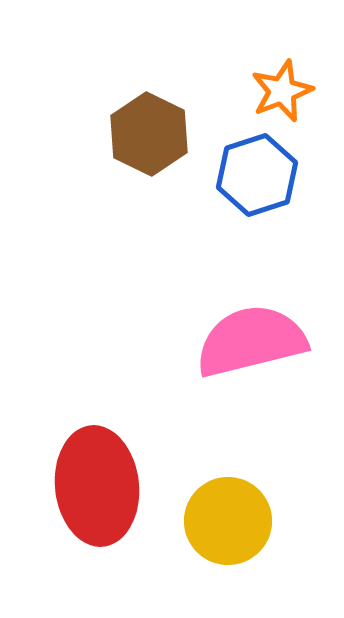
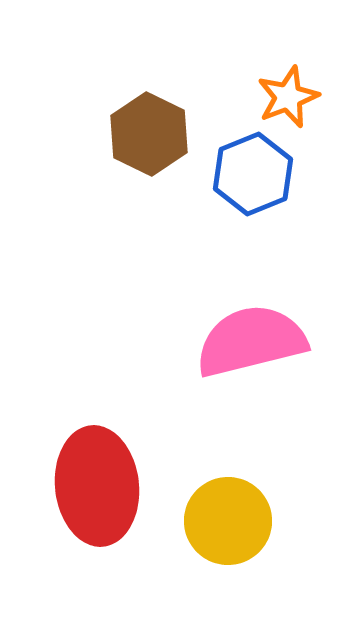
orange star: moved 6 px right, 6 px down
blue hexagon: moved 4 px left, 1 px up; rotated 4 degrees counterclockwise
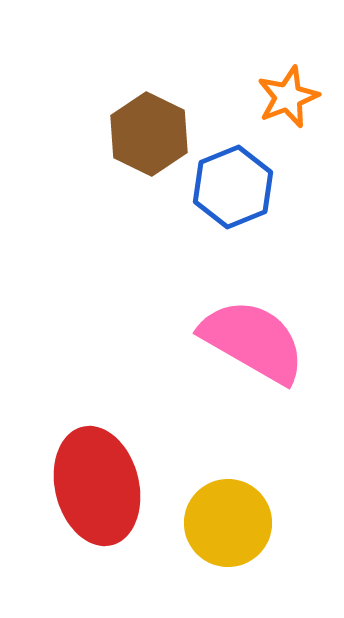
blue hexagon: moved 20 px left, 13 px down
pink semicircle: moved 2 px right; rotated 44 degrees clockwise
red ellipse: rotated 8 degrees counterclockwise
yellow circle: moved 2 px down
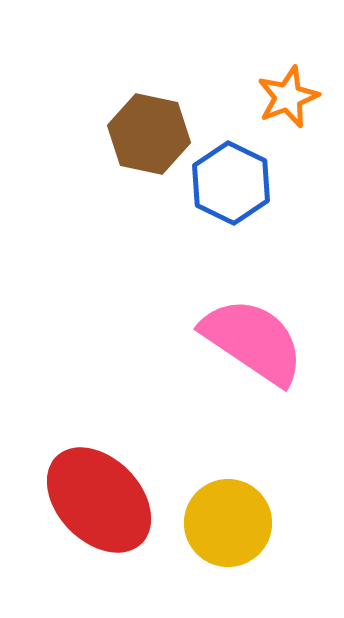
brown hexagon: rotated 14 degrees counterclockwise
blue hexagon: moved 2 px left, 4 px up; rotated 12 degrees counterclockwise
pink semicircle: rotated 4 degrees clockwise
red ellipse: moved 2 px right, 14 px down; rotated 30 degrees counterclockwise
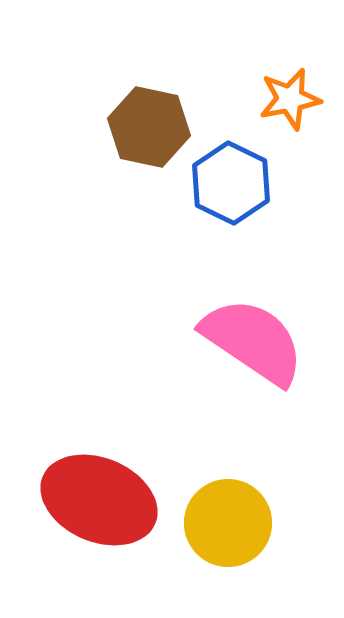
orange star: moved 2 px right, 2 px down; rotated 10 degrees clockwise
brown hexagon: moved 7 px up
red ellipse: rotated 23 degrees counterclockwise
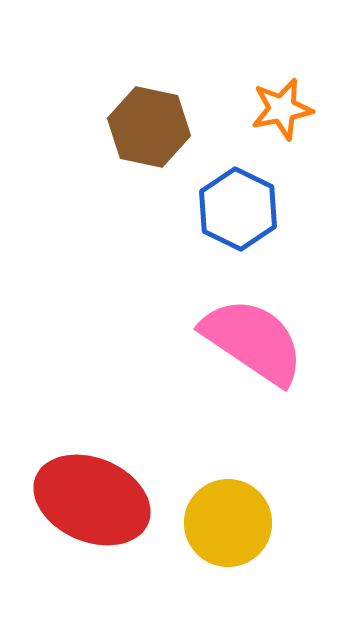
orange star: moved 8 px left, 10 px down
blue hexagon: moved 7 px right, 26 px down
red ellipse: moved 7 px left
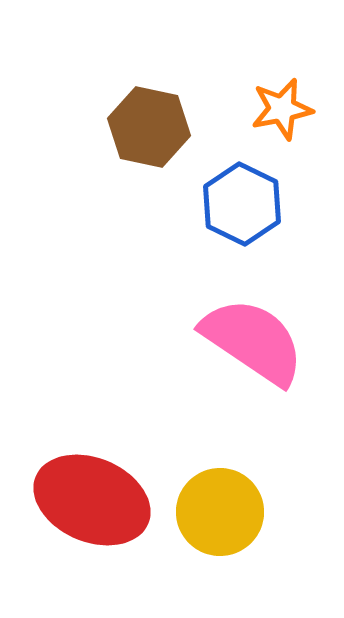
blue hexagon: moved 4 px right, 5 px up
yellow circle: moved 8 px left, 11 px up
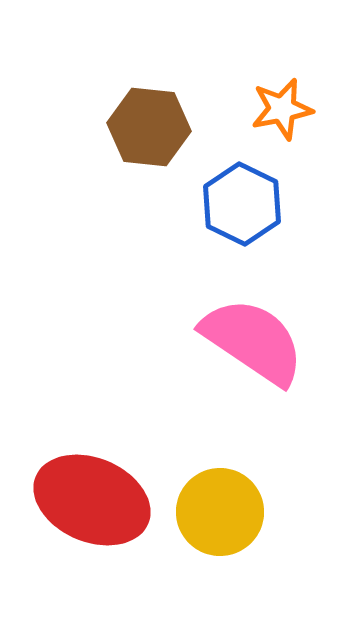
brown hexagon: rotated 6 degrees counterclockwise
